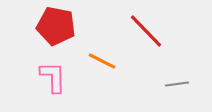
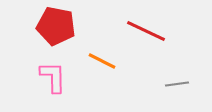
red line: rotated 21 degrees counterclockwise
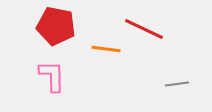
red line: moved 2 px left, 2 px up
orange line: moved 4 px right, 12 px up; rotated 20 degrees counterclockwise
pink L-shape: moved 1 px left, 1 px up
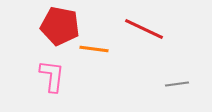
red pentagon: moved 4 px right
orange line: moved 12 px left
pink L-shape: rotated 8 degrees clockwise
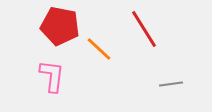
red line: rotated 33 degrees clockwise
orange line: moved 5 px right; rotated 36 degrees clockwise
gray line: moved 6 px left
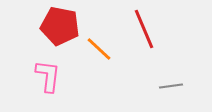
red line: rotated 9 degrees clockwise
pink L-shape: moved 4 px left
gray line: moved 2 px down
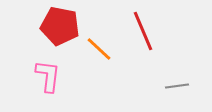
red line: moved 1 px left, 2 px down
gray line: moved 6 px right
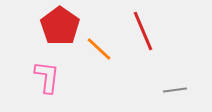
red pentagon: rotated 24 degrees clockwise
pink L-shape: moved 1 px left, 1 px down
gray line: moved 2 px left, 4 px down
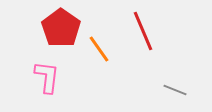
red pentagon: moved 1 px right, 2 px down
orange line: rotated 12 degrees clockwise
gray line: rotated 30 degrees clockwise
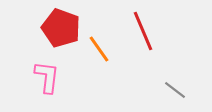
red pentagon: rotated 15 degrees counterclockwise
gray line: rotated 15 degrees clockwise
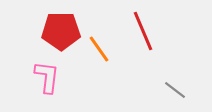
red pentagon: moved 3 px down; rotated 21 degrees counterclockwise
